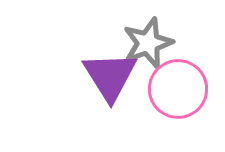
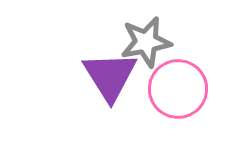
gray star: moved 2 px left, 1 px up; rotated 9 degrees clockwise
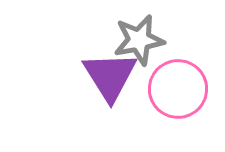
gray star: moved 7 px left, 2 px up
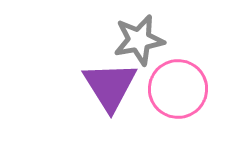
purple triangle: moved 10 px down
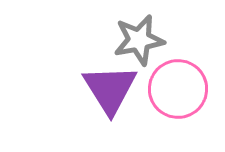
purple triangle: moved 3 px down
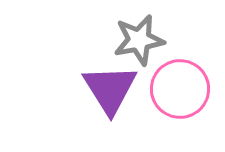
pink circle: moved 2 px right
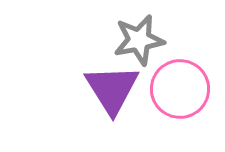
purple triangle: moved 2 px right
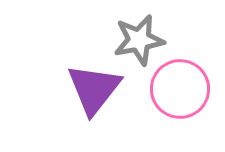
purple triangle: moved 18 px left; rotated 10 degrees clockwise
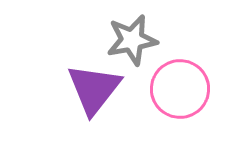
gray star: moved 7 px left
